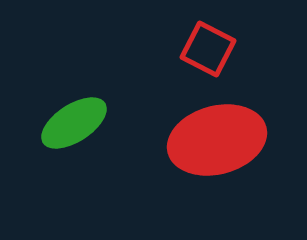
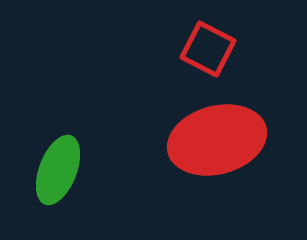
green ellipse: moved 16 px left, 47 px down; rotated 36 degrees counterclockwise
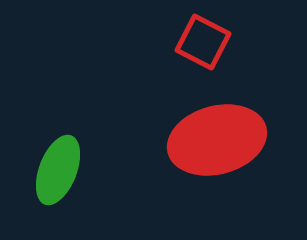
red square: moved 5 px left, 7 px up
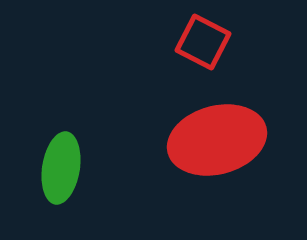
green ellipse: moved 3 px right, 2 px up; rotated 12 degrees counterclockwise
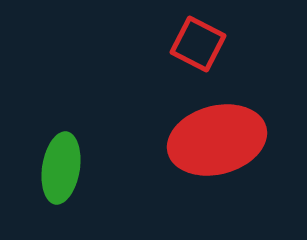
red square: moved 5 px left, 2 px down
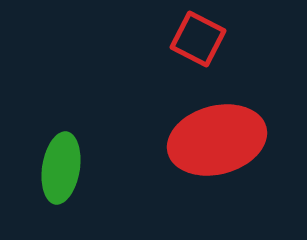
red square: moved 5 px up
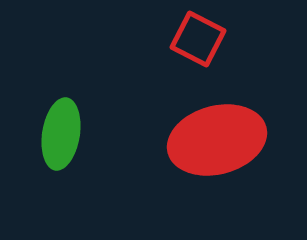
green ellipse: moved 34 px up
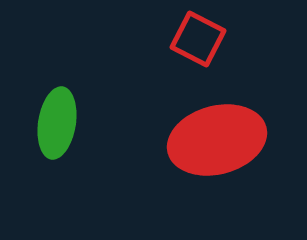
green ellipse: moved 4 px left, 11 px up
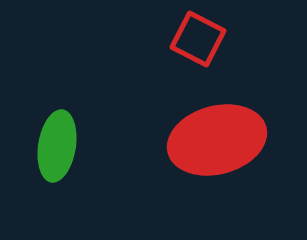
green ellipse: moved 23 px down
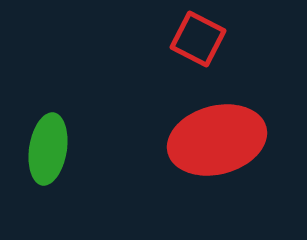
green ellipse: moved 9 px left, 3 px down
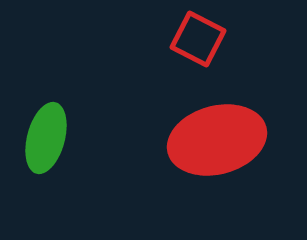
green ellipse: moved 2 px left, 11 px up; rotated 6 degrees clockwise
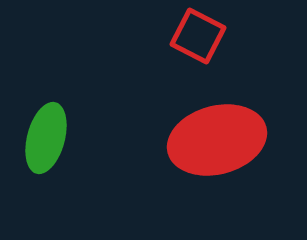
red square: moved 3 px up
